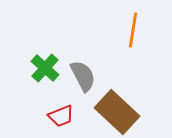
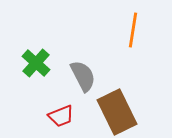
green cross: moved 9 px left, 5 px up
brown rectangle: rotated 21 degrees clockwise
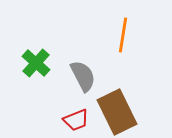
orange line: moved 10 px left, 5 px down
red trapezoid: moved 15 px right, 4 px down
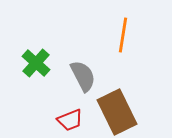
red trapezoid: moved 6 px left
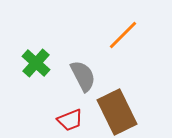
orange line: rotated 36 degrees clockwise
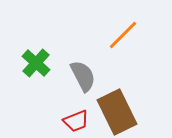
red trapezoid: moved 6 px right, 1 px down
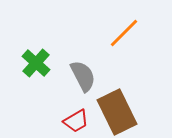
orange line: moved 1 px right, 2 px up
red trapezoid: rotated 8 degrees counterclockwise
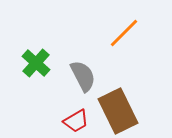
brown rectangle: moved 1 px right, 1 px up
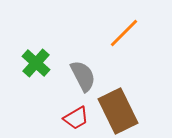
red trapezoid: moved 3 px up
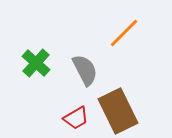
gray semicircle: moved 2 px right, 6 px up
